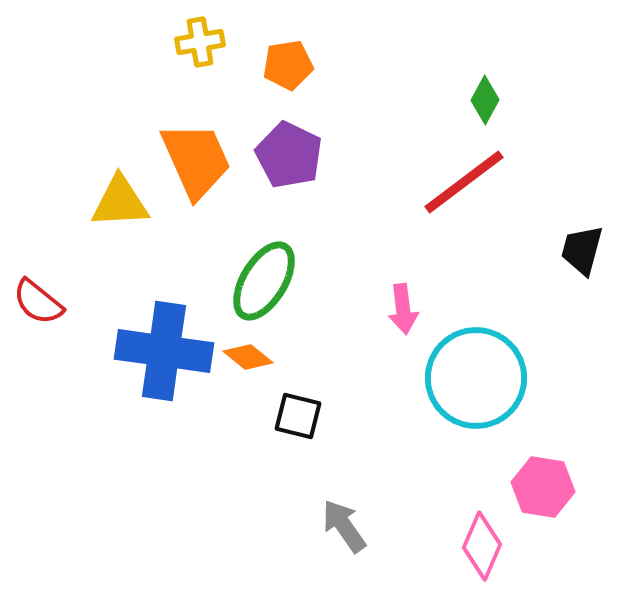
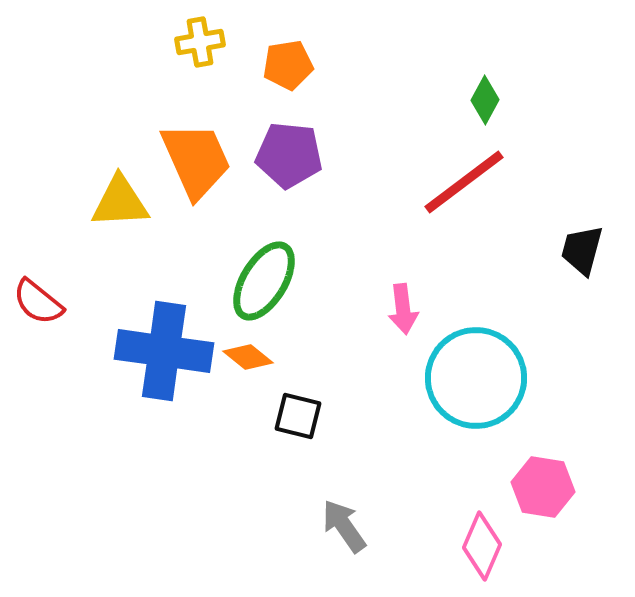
purple pentagon: rotated 20 degrees counterclockwise
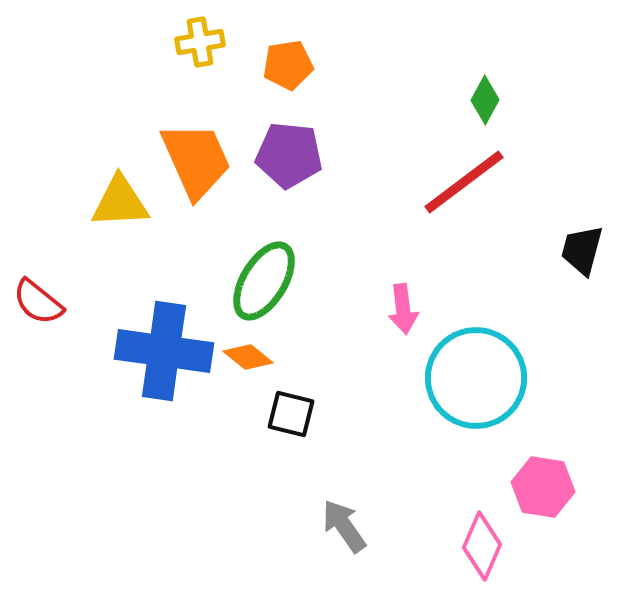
black square: moved 7 px left, 2 px up
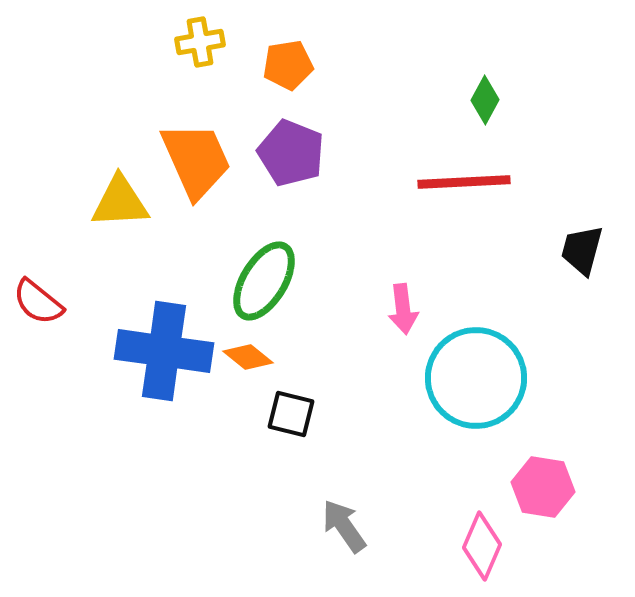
purple pentagon: moved 2 px right, 2 px up; rotated 16 degrees clockwise
red line: rotated 34 degrees clockwise
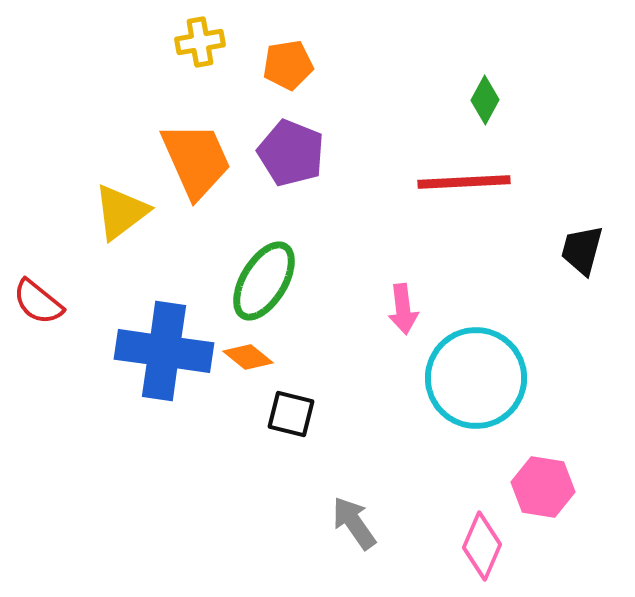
yellow triangle: moved 1 px right, 10 px down; rotated 34 degrees counterclockwise
gray arrow: moved 10 px right, 3 px up
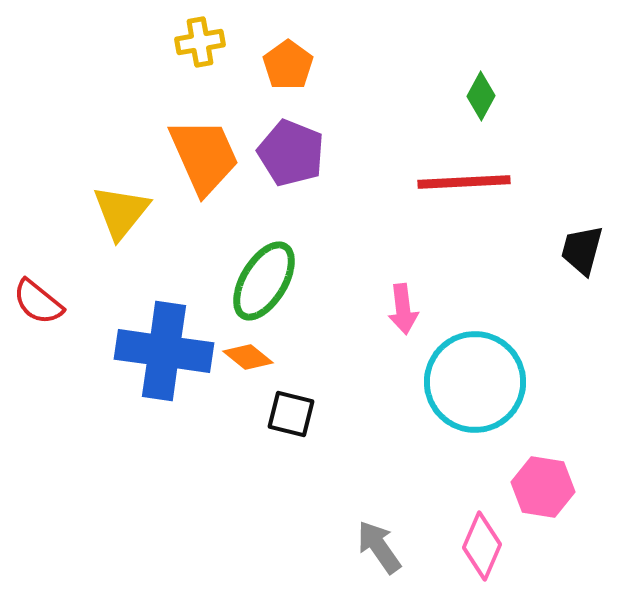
orange pentagon: rotated 27 degrees counterclockwise
green diamond: moved 4 px left, 4 px up
orange trapezoid: moved 8 px right, 4 px up
yellow triangle: rotated 14 degrees counterclockwise
cyan circle: moved 1 px left, 4 px down
gray arrow: moved 25 px right, 24 px down
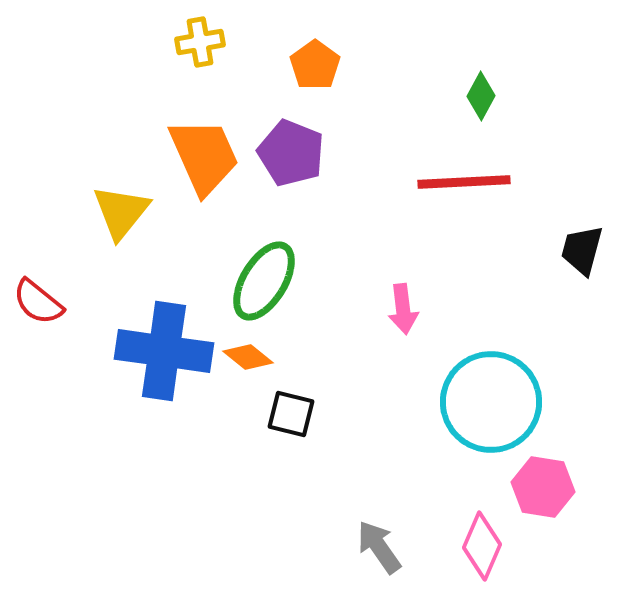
orange pentagon: moved 27 px right
cyan circle: moved 16 px right, 20 px down
